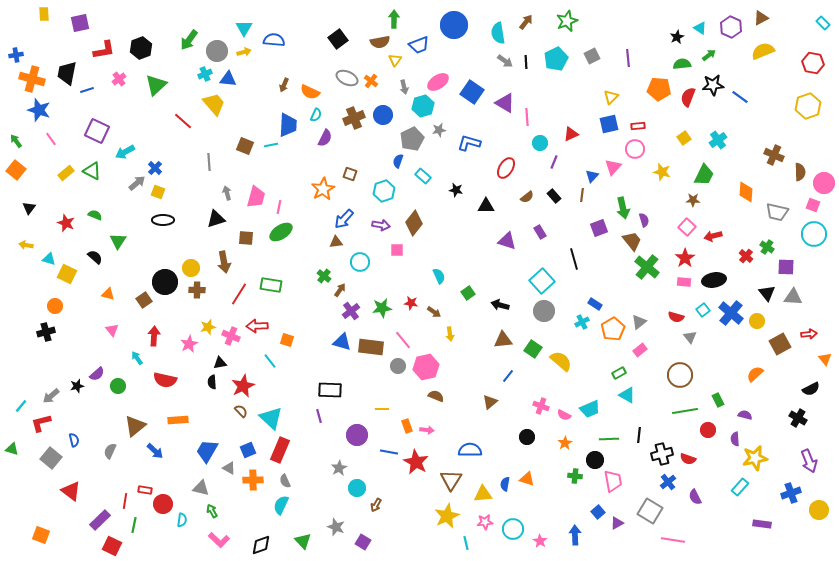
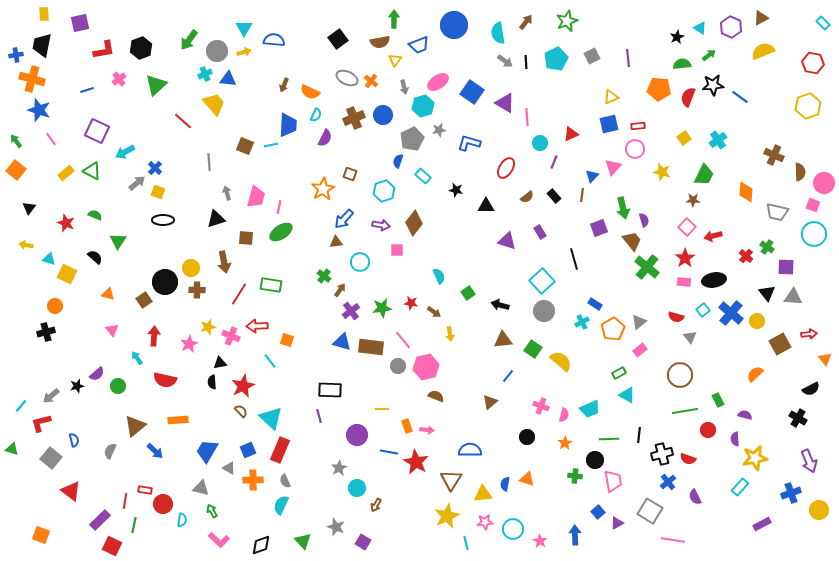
black trapezoid at (67, 73): moved 25 px left, 28 px up
yellow triangle at (611, 97): rotated 21 degrees clockwise
pink semicircle at (564, 415): rotated 104 degrees counterclockwise
purple rectangle at (762, 524): rotated 36 degrees counterclockwise
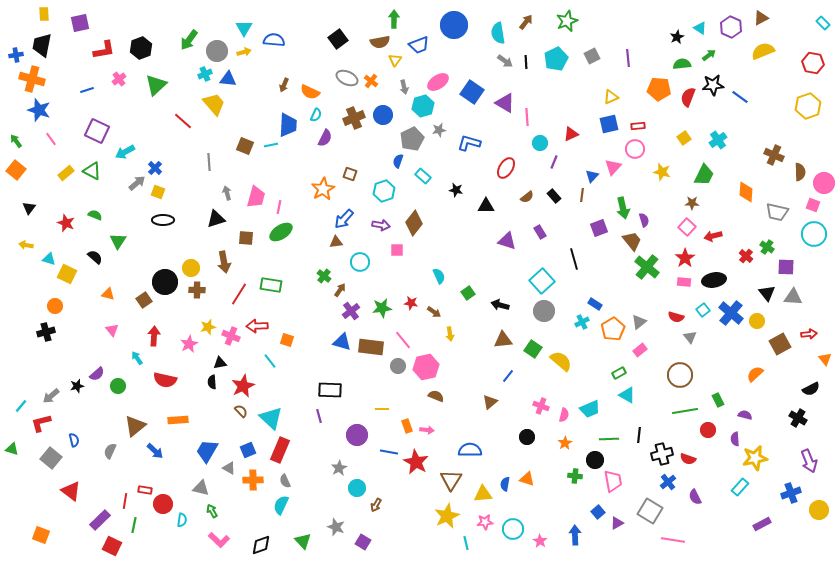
brown star at (693, 200): moved 1 px left, 3 px down
